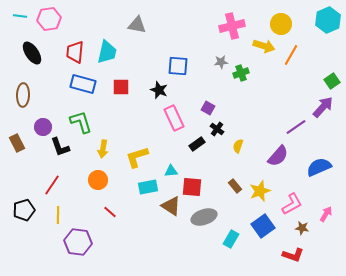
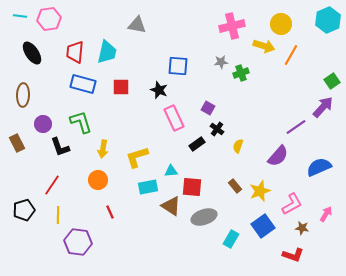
purple circle at (43, 127): moved 3 px up
red line at (110, 212): rotated 24 degrees clockwise
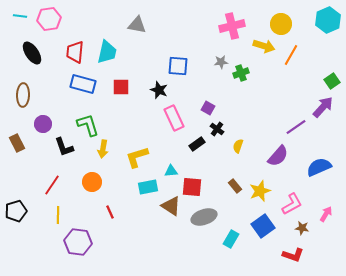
green L-shape at (81, 122): moved 7 px right, 3 px down
black L-shape at (60, 147): moved 4 px right
orange circle at (98, 180): moved 6 px left, 2 px down
black pentagon at (24, 210): moved 8 px left, 1 px down
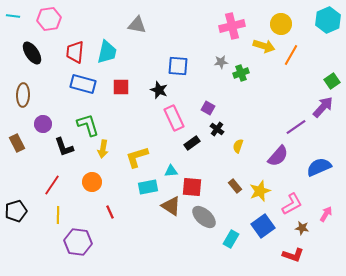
cyan line at (20, 16): moved 7 px left
black rectangle at (197, 144): moved 5 px left, 1 px up
gray ellipse at (204, 217): rotated 60 degrees clockwise
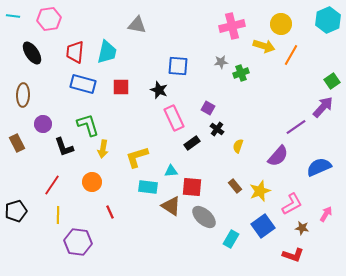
cyan rectangle at (148, 187): rotated 18 degrees clockwise
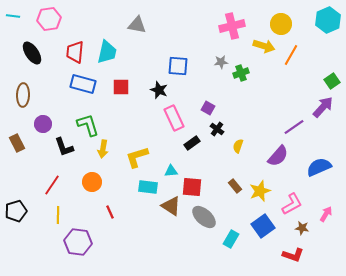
purple line at (296, 127): moved 2 px left
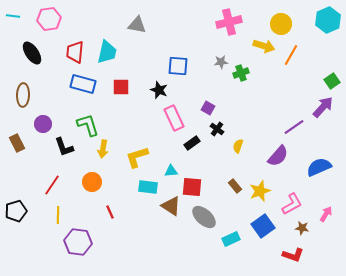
pink cross at (232, 26): moved 3 px left, 4 px up
cyan rectangle at (231, 239): rotated 36 degrees clockwise
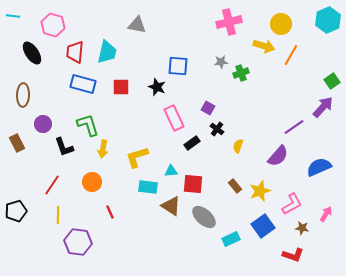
pink hexagon at (49, 19): moved 4 px right, 6 px down; rotated 25 degrees clockwise
black star at (159, 90): moved 2 px left, 3 px up
red square at (192, 187): moved 1 px right, 3 px up
